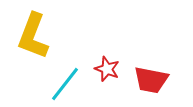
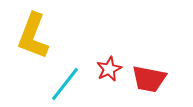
red star: moved 2 px right; rotated 25 degrees clockwise
red trapezoid: moved 2 px left, 1 px up
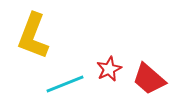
red trapezoid: rotated 30 degrees clockwise
cyan line: rotated 30 degrees clockwise
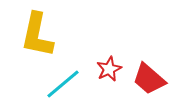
yellow L-shape: moved 4 px right, 1 px up; rotated 9 degrees counterclockwise
cyan line: moved 2 px left; rotated 18 degrees counterclockwise
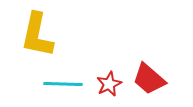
red star: moved 15 px down
cyan line: rotated 42 degrees clockwise
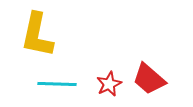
cyan line: moved 6 px left
